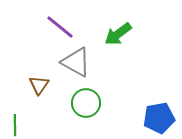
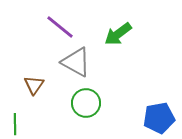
brown triangle: moved 5 px left
green line: moved 1 px up
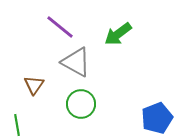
green circle: moved 5 px left, 1 px down
blue pentagon: moved 2 px left; rotated 12 degrees counterclockwise
green line: moved 2 px right, 1 px down; rotated 10 degrees counterclockwise
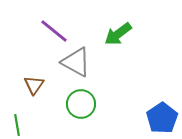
purple line: moved 6 px left, 4 px down
blue pentagon: moved 5 px right; rotated 12 degrees counterclockwise
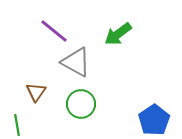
brown triangle: moved 2 px right, 7 px down
blue pentagon: moved 8 px left, 2 px down
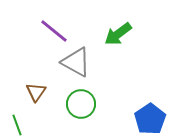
blue pentagon: moved 4 px left, 1 px up
green line: rotated 10 degrees counterclockwise
